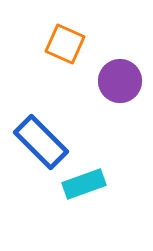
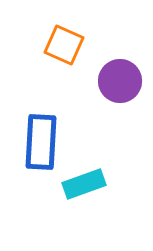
orange square: moved 1 px left, 1 px down
blue rectangle: rotated 48 degrees clockwise
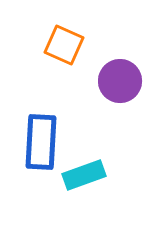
cyan rectangle: moved 9 px up
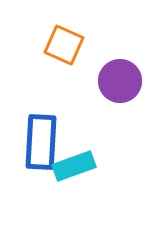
cyan rectangle: moved 10 px left, 9 px up
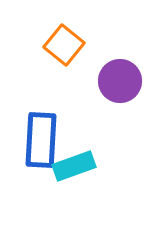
orange square: rotated 15 degrees clockwise
blue rectangle: moved 2 px up
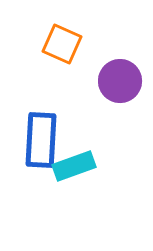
orange square: moved 2 px left, 1 px up; rotated 15 degrees counterclockwise
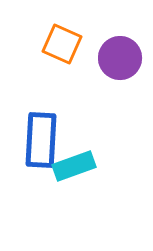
purple circle: moved 23 px up
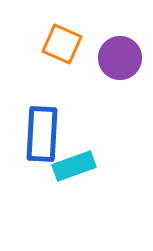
blue rectangle: moved 1 px right, 6 px up
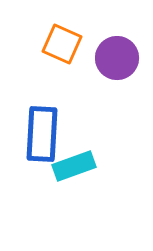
purple circle: moved 3 px left
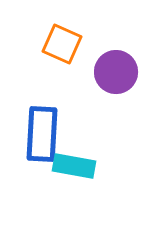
purple circle: moved 1 px left, 14 px down
cyan rectangle: rotated 30 degrees clockwise
